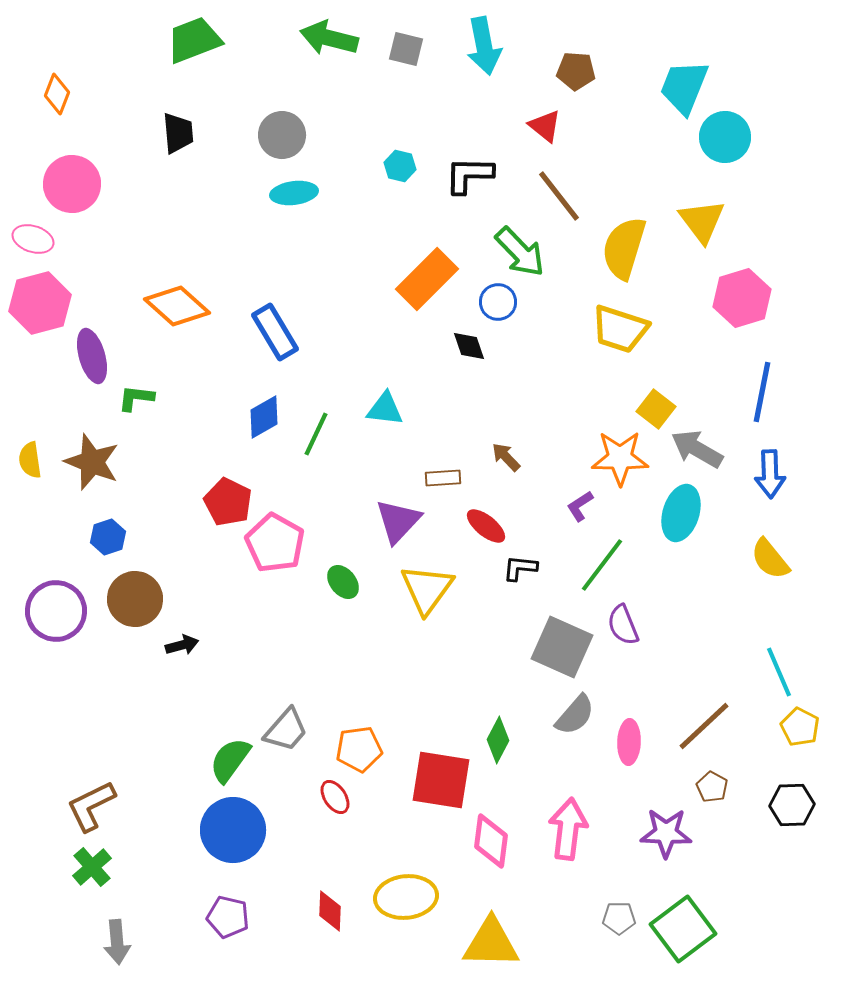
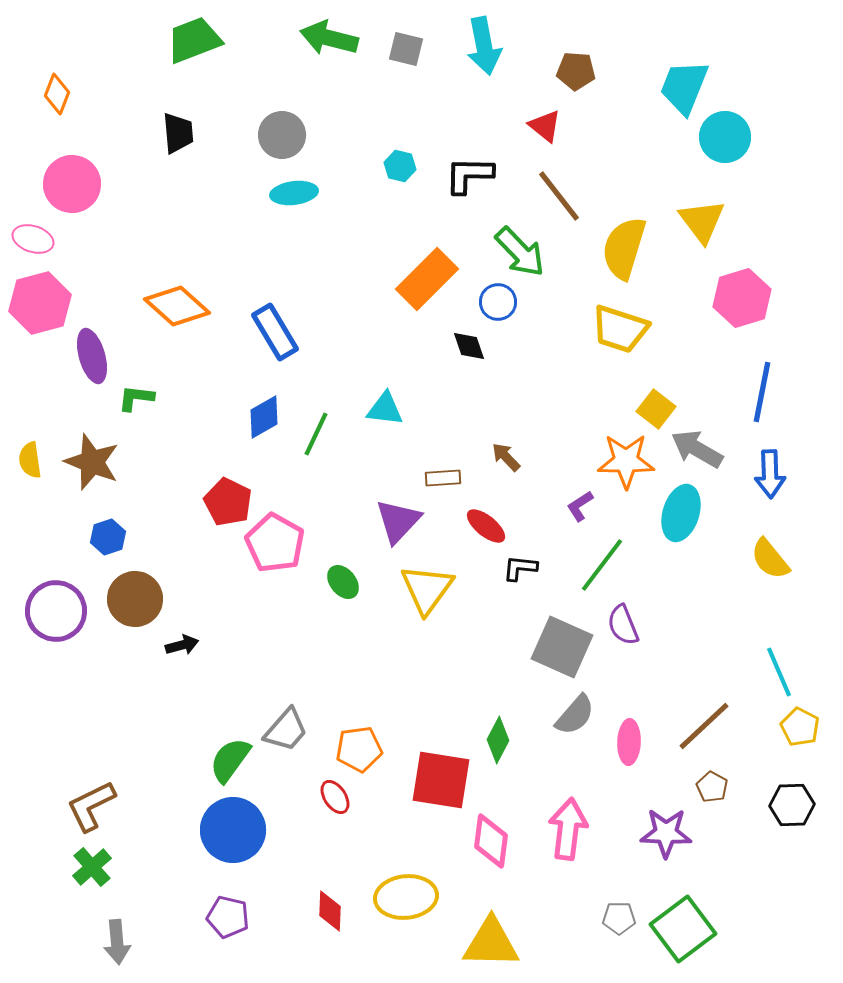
orange star at (620, 458): moved 6 px right, 3 px down
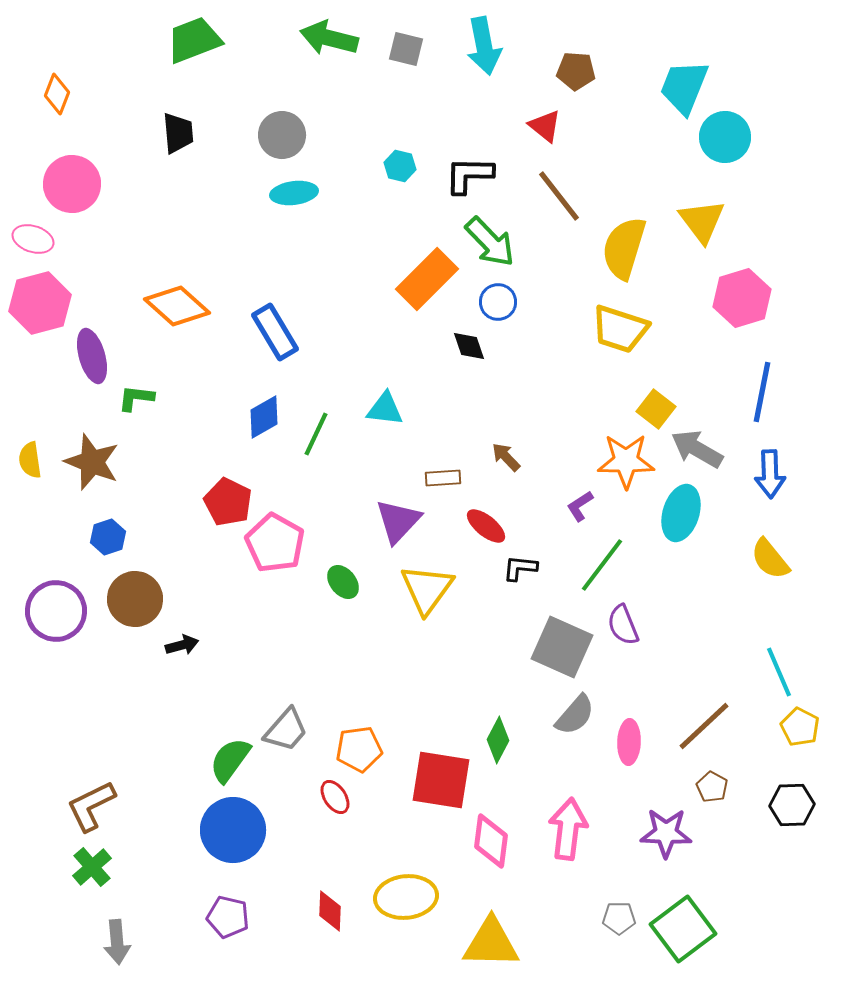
green arrow at (520, 252): moved 30 px left, 10 px up
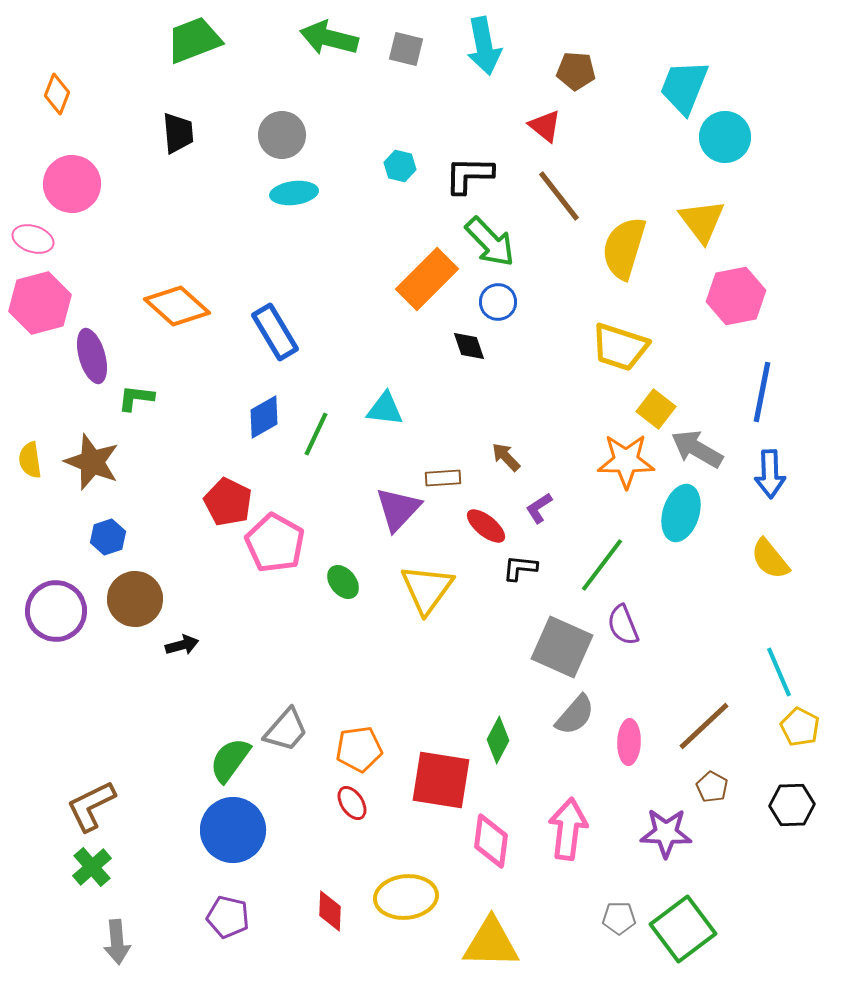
pink hexagon at (742, 298): moved 6 px left, 2 px up; rotated 6 degrees clockwise
yellow trapezoid at (620, 329): moved 18 px down
purple L-shape at (580, 506): moved 41 px left, 2 px down
purple triangle at (398, 521): moved 12 px up
red ellipse at (335, 797): moved 17 px right, 6 px down
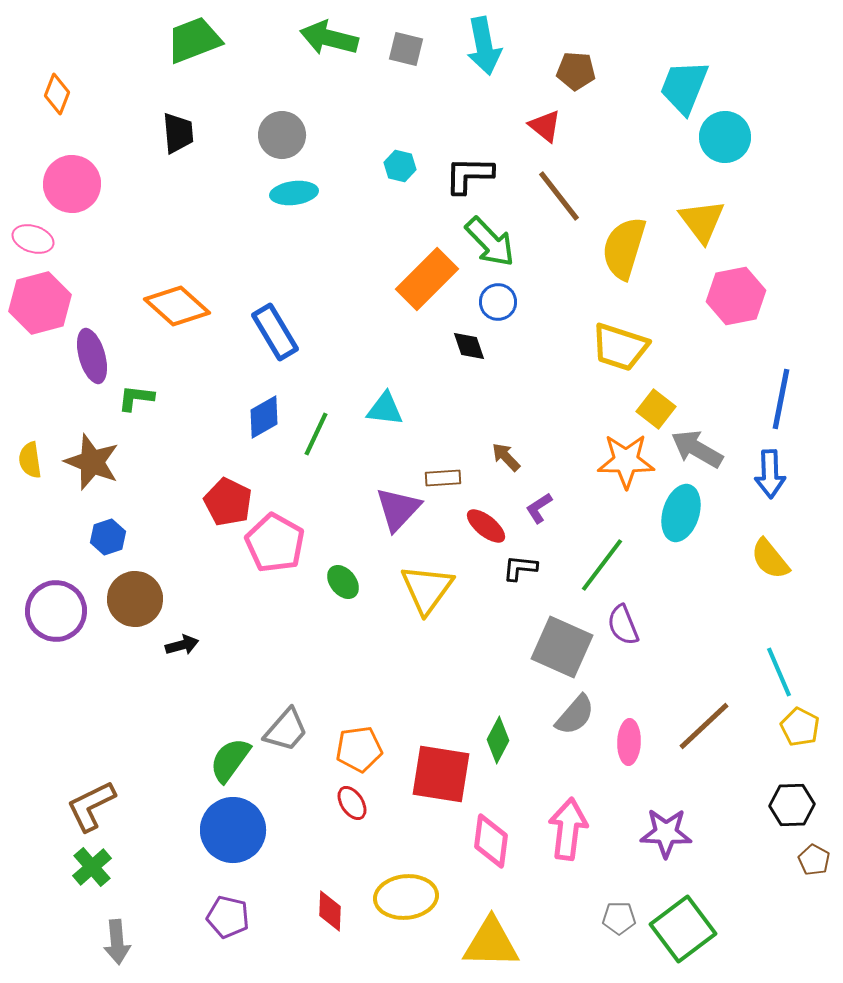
blue line at (762, 392): moved 19 px right, 7 px down
red square at (441, 780): moved 6 px up
brown pentagon at (712, 787): moved 102 px right, 73 px down
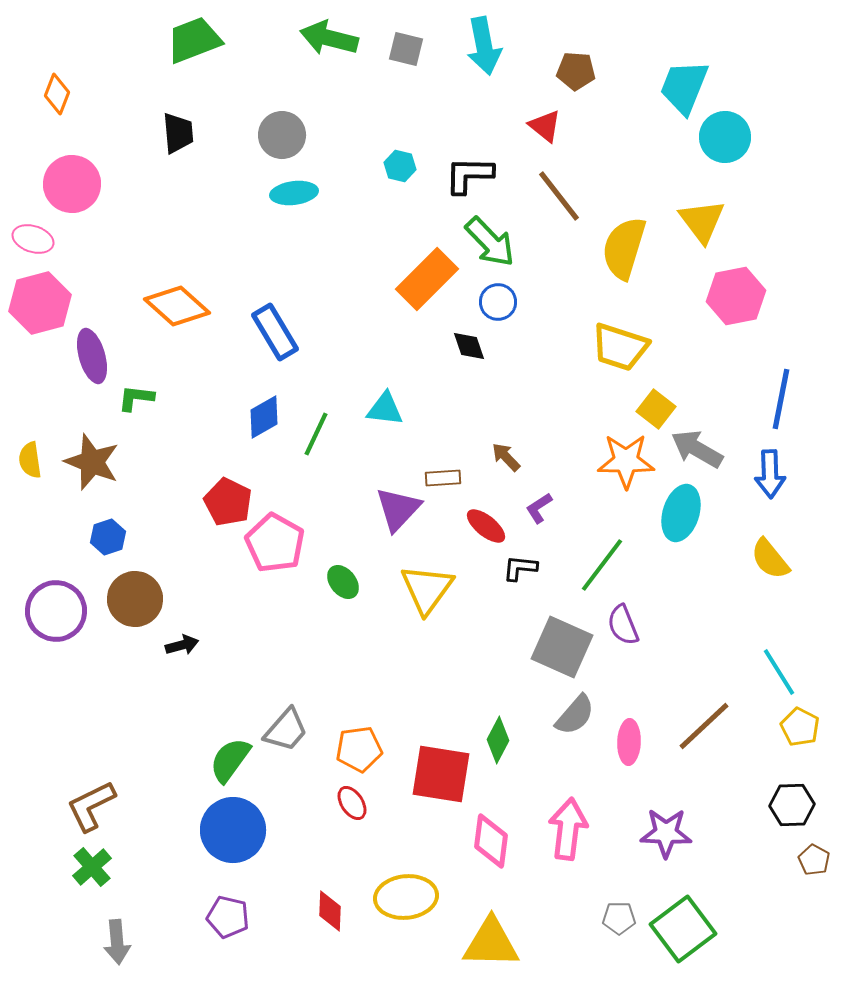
cyan line at (779, 672): rotated 9 degrees counterclockwise
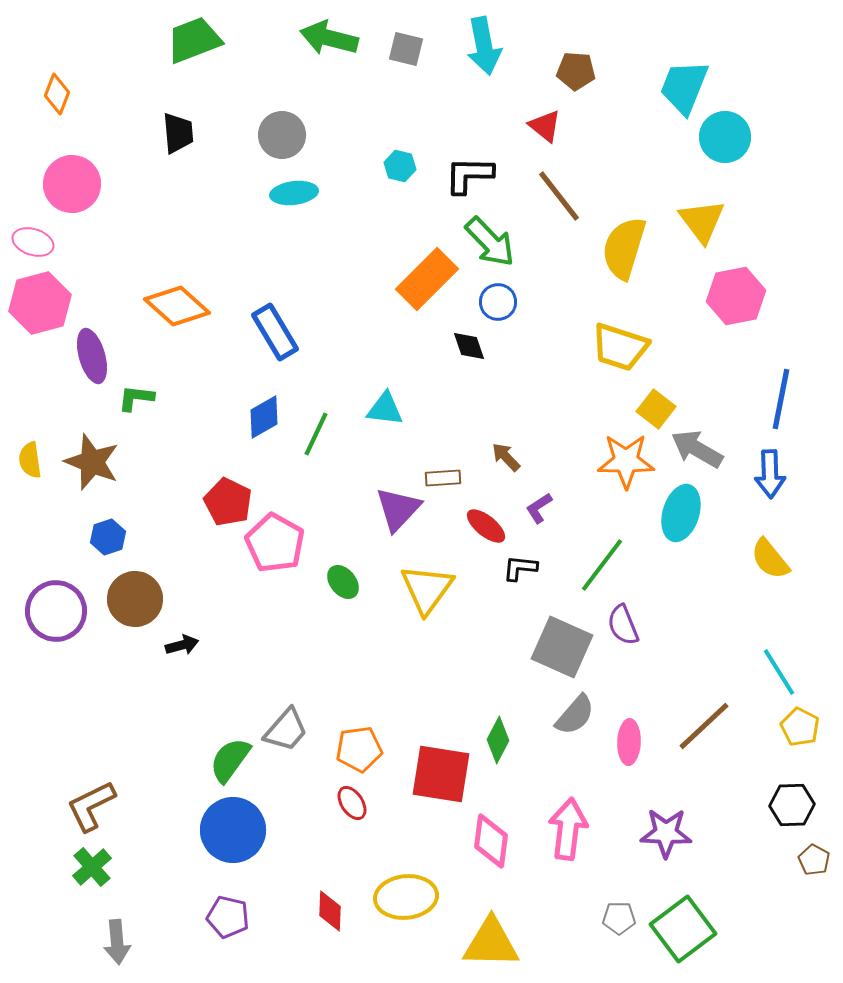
pink ellipse at (33, 239): moved 3 px down
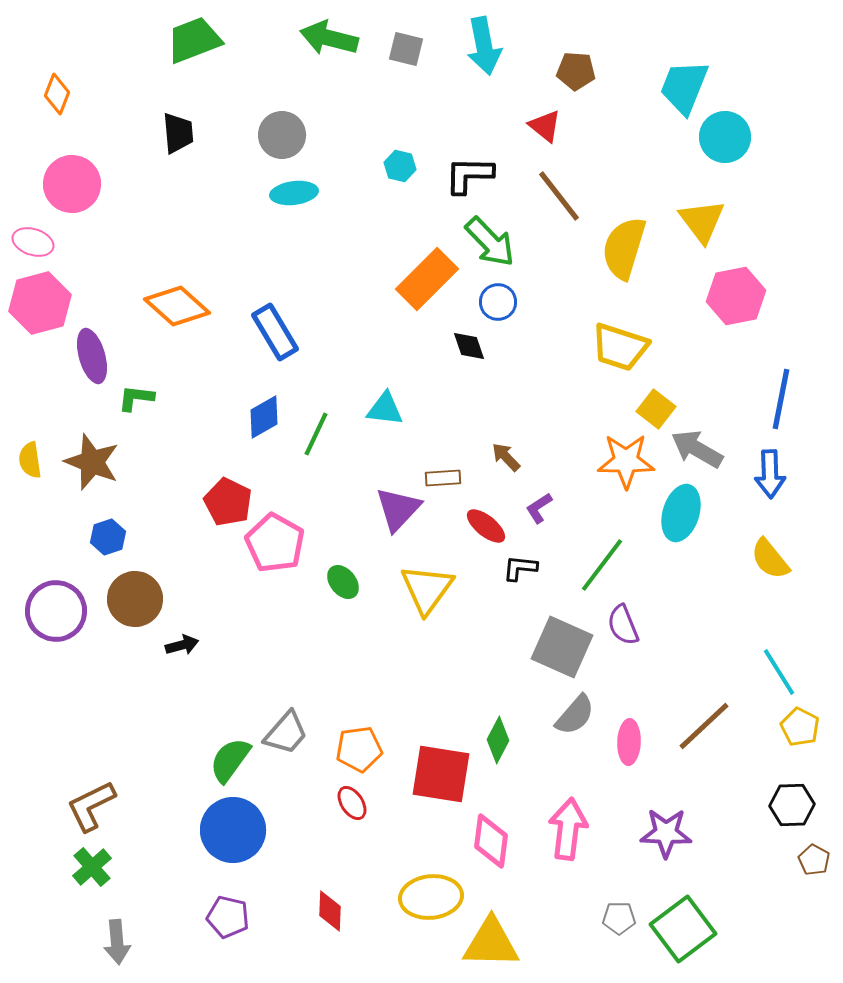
gray trapezoid at (286, 730): moved 3 px down
yellow ellipse at (406, 897): moved 25 px right
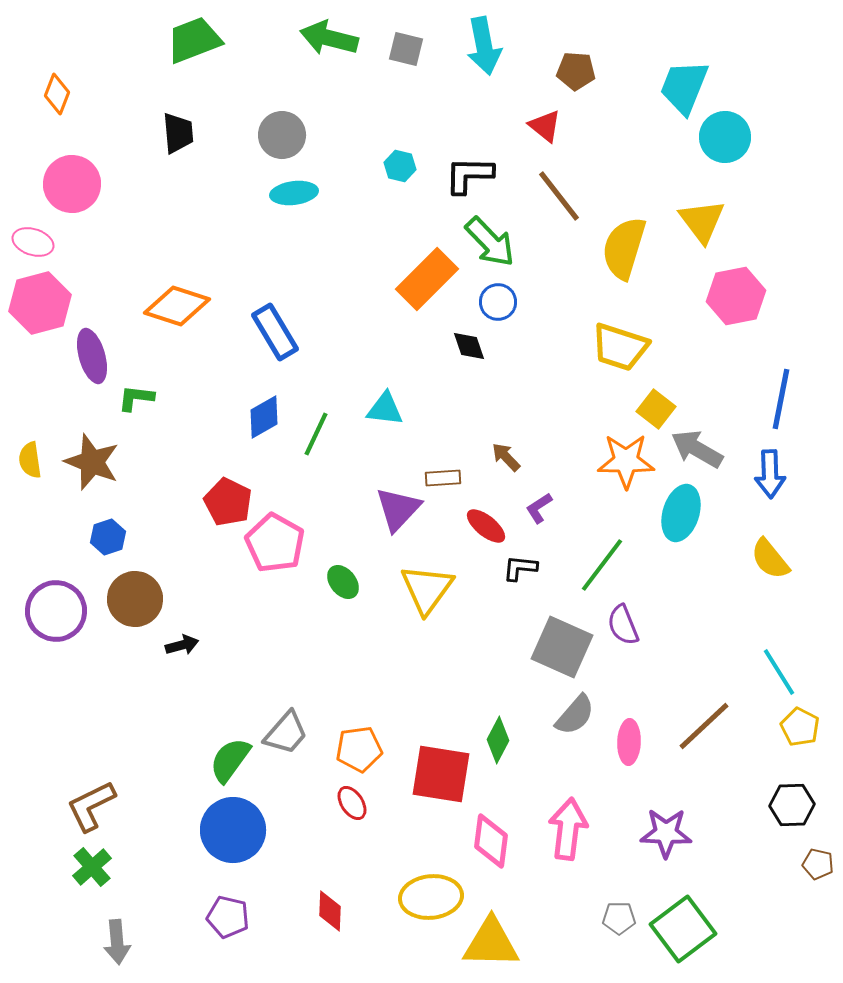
orange diamond at (177, 306): rotated 24 degrees counterclockwise
brown pentagon at (814, 860): moved 4 px right, 4 px down; rotated 16 degrees counterclockwise
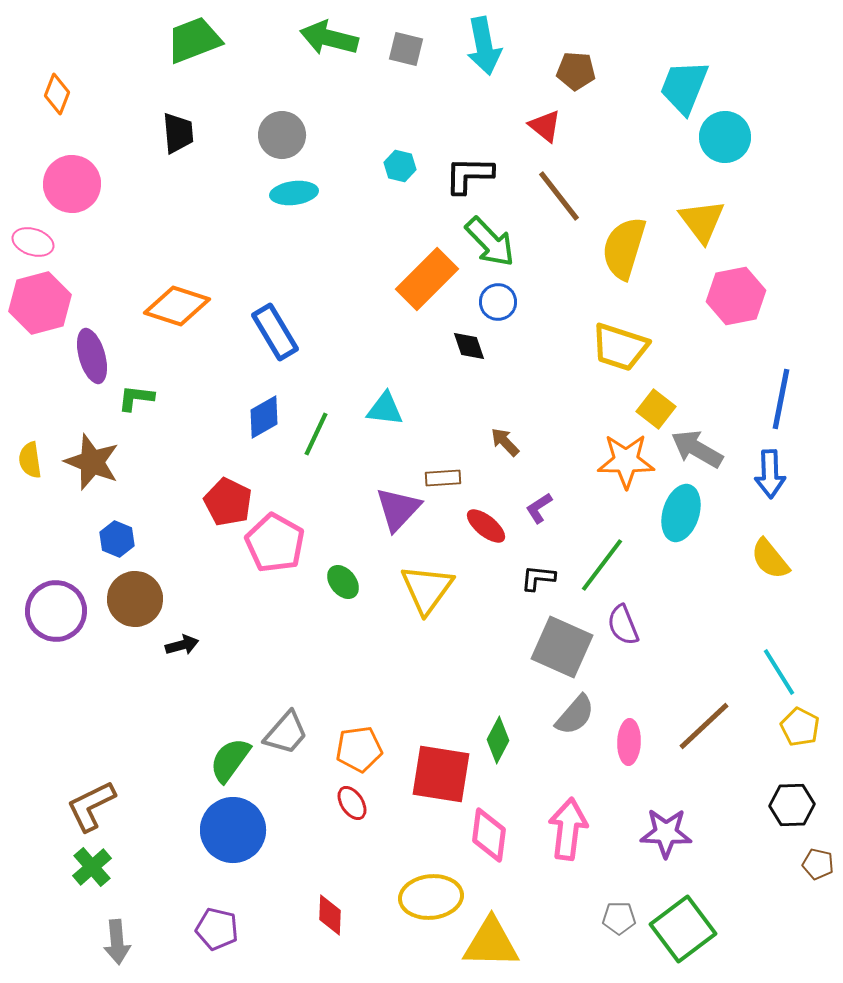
brown arrow at (506, 457): moved 1 px left, 15 px up
blue hexagon at (108, 537): moved 9 px right, 2 px down; rotated 20 degrees counterclockwise
black L-shape at (520, 568): moved 18 px right, 10 px down
pink diamond at (491, 841): moved 2 px left, 6 px up
red diamond at (330, 911): moved 4 px down
purple pentagon at (228, 917): moved 11 px left, 12 px down
